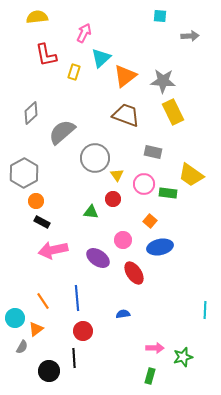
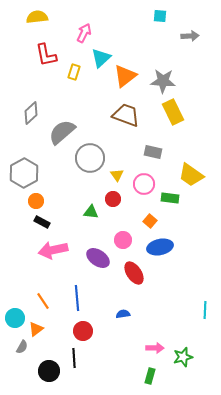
gray circle at (95, 158): moved 5 px left
green rectangle at (168, 193): moved 2 px right, 5 px down
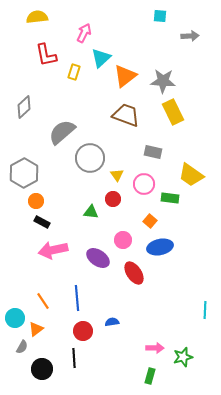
gray diamond at (31, 113): moved 7 px left, 6 px up
blue semicircle at (123, 314): moved 11 px left, 8 px down
black circle at (49, 371): moved 7 px left, 2 px up
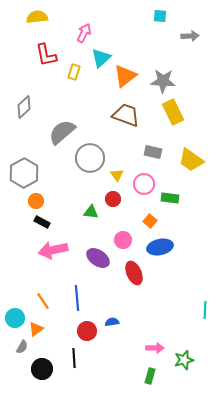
yellow trapezoid at (191, 175): moved 15 px up
red ellipse at (134, 273): rotated 10 degrees clockwise
red circle at (83, 331): moved 4 px right
green star at (183, 357): moved 1 px right, 3 px down
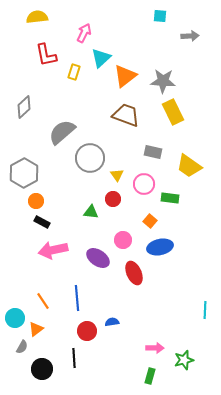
yellow trapezoid at (191, 160): moved 2 px left, 6 px down
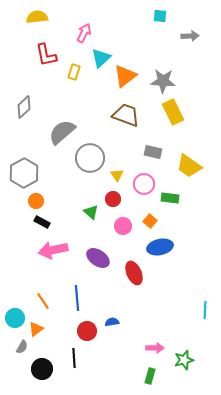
green triangle at (91, 212): rotated 35 degrees clockwise
pink circle at (123, 240): moved 14 px up
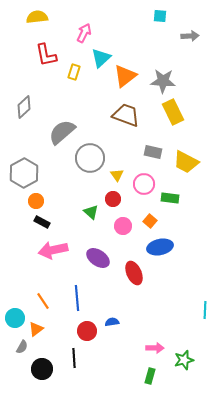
yellow trapezoid at (189, 166): moved 3 px left, 4 px up; rotated 8 degrees counterclockwise
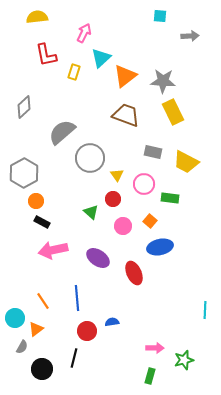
black line at (74, 358): rotated 18 degrees clockwise
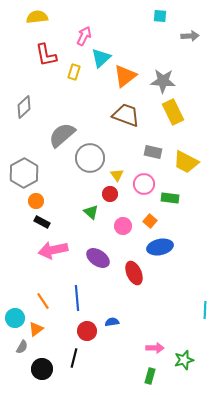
pink arrow at (84, 33): moved 3 px down
gray semicircle at (62, 132): moved 3 px down
red circle at (113, 199): moved 3 px left, 5 px up
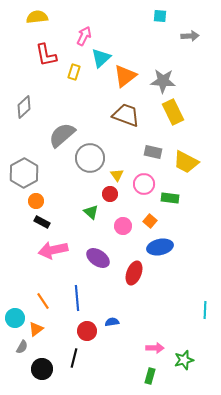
red ellipse at (134, 273): rotated 45 degrees clockwise
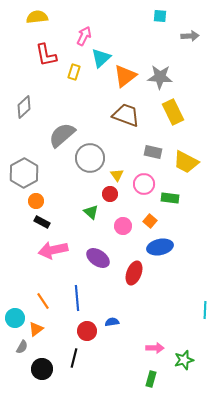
gray star at (163, 81): moved 3 px left, 4 px up
green rectangle at (150, 376): moved 1 px right, 3 px down
